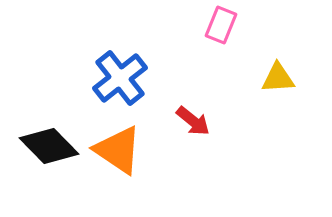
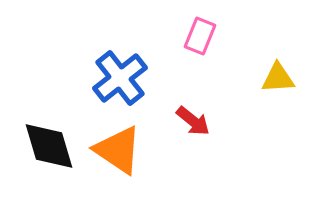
pink rectangle: moved 21 px left, 11 px down
black diamond: rotated 28 degrees clockwise
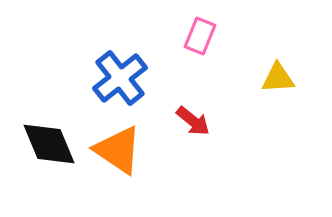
black diamond: moved 2 px up; rotated 6 degrees counterclockwise
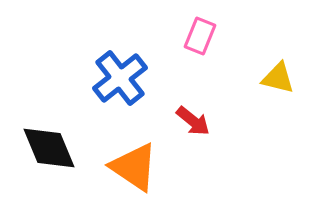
yellow triangle: rotated 18 degrees clockwise
black diamond: moved 4 px down
orange triangle: moved 16 px right, 17 px down
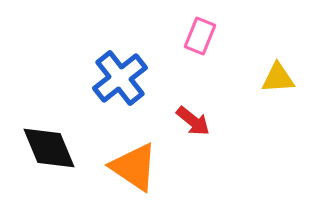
yellow triangle: rotated 18 degrees counterclockwise
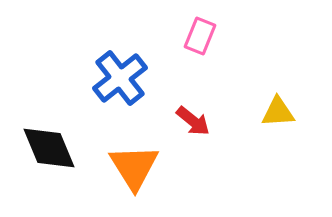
yellow triangle: moved 34 px down
orange triangle: rotated 24 degrees clockwise
